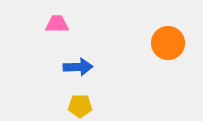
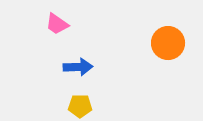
pink trapezoid: rotated 145 degrees counterclockwise
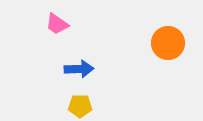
blue arrow: moved 1 px right, 2 px down
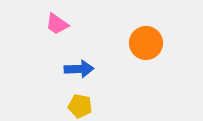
orange circle: moved 22 px left
yellow pentagon: rotated 10 degrees clockwise
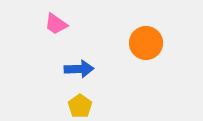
pink trapezoid: moved 1 px left
yellow pentagon: rotated 25 degrees clockwise
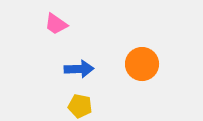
orange circle: moved 4 px left, 21 px down
yellow pentagon: rotated 25 degrees counterclockwise
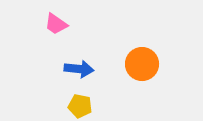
blue arrow: rotated 8 degrees clockwise
